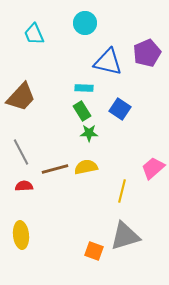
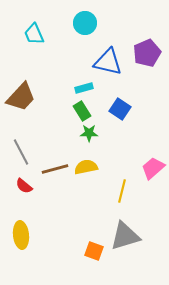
cyan rectangle: rotated 18 degrees counterclockwise
red semicircle: rotated 138 degrees counterclockwise
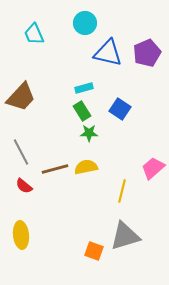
blue triangle: moved 9 px up
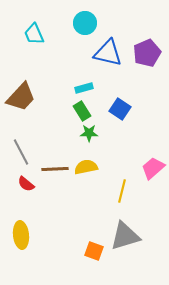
brown line: rotated 12 degrees clockwise
red semicircle: moved 2 px right, 2 px up
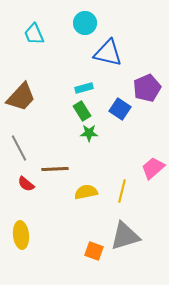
purple pentagon: moved 35 px down
gray line: moved 2 px left, 4 px up
yellow semicircle: moved 25 px down
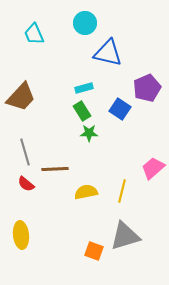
gray line: moved 6 px right, 4 px down; rotated 12 degrees clockwise
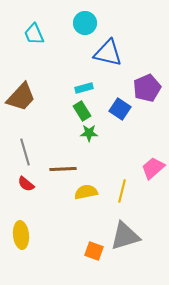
brown line: moved 8 px right
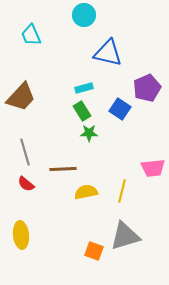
cyan circle: moved 1 px left, 8 px up
cyan trapezoid: moved 3 px left, 1 px down
pink trapezoid: rotated 145 degrees counterclockwise
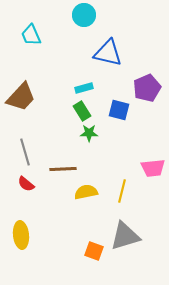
blue square: moved 1 px left, 1 px down; rotated 20 degrees counterclockwise
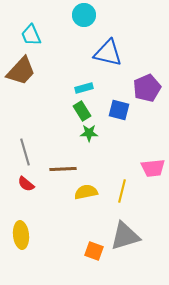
brown trapezoid: moved 26 px up
